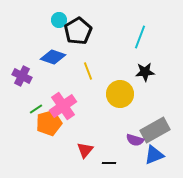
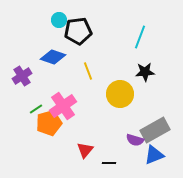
black pentagon: rotated 24 degrees clockwise
purple cross: rotated 30 degrees clockwise
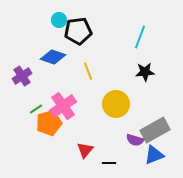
yellow circle: moved 4 px left, 10 px down
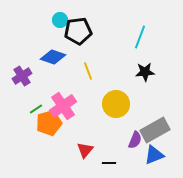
cyan circle: moved 1 px right
purple semicircle: rotated 84 degrees counterclockwise
